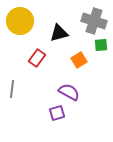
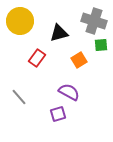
gray line: moved 7 px right, 8 px down; rotated 48 degrees counterclockwise
purple square: moved 1 px right, 1 px down
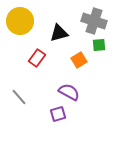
green square: moved 2 px left
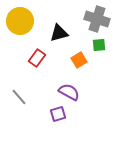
gray cross: moved 3 px right, 2 px up
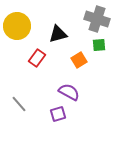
yellow circle: moved 3 px left, 5 px down
black triangle: moved 1 px left, 1 px down
gray line: moved 7 px down
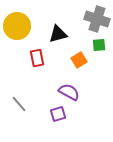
red rectangle: rotated 48 degrees counterclockwise
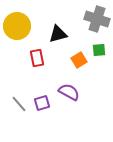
green square: moved 5 px down
purple square: moved 16 px left, 11 px up
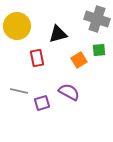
gray line: moved 13 px up; rotated 36 degrees counterclockwise
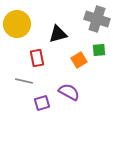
yellow circle: moved 2 px up
gray line: moved 5 px right, 10 px up
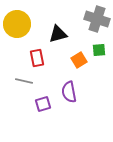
purple semicircle: rotated 130 degrees counterclockwise
purple square: moved 1 px right, 1 px down
